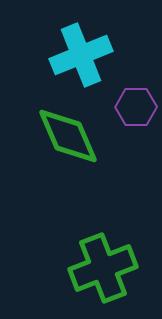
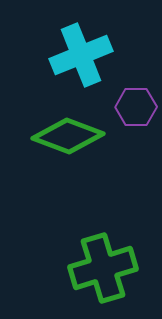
green diamond: rotated 46 degrees counterclockwise
green cross: rotated 4 degrees clockwise
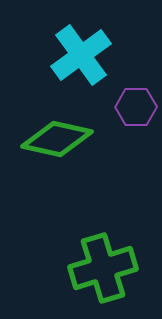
cyan cross: rotated 14 degrees counterclockwise
green diamond: moved 11 px left, 3 px down; rotated 8 degrees counterclockwise
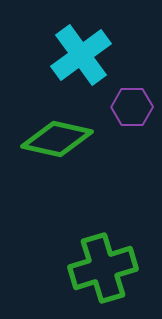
purple hexagon: moved 4 px left
